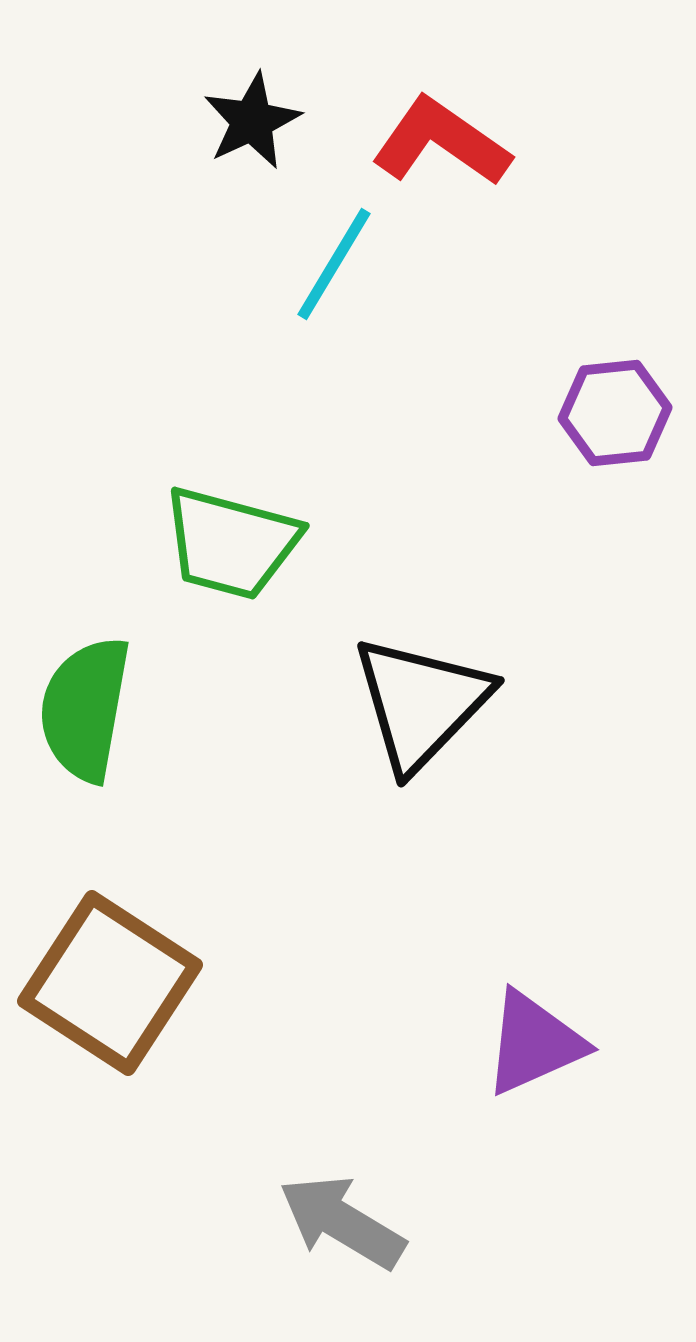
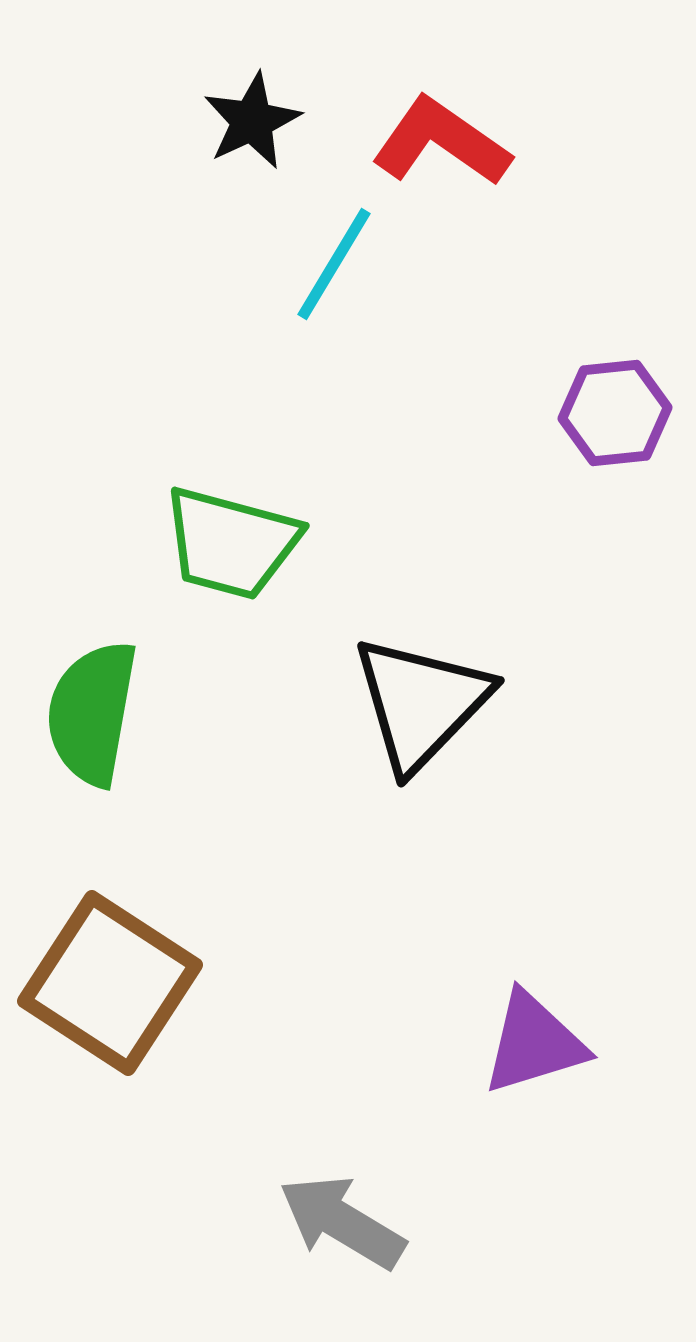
green semicircle: moved 7 px right, 4 px down
purple triangle: rotated 7 degrees clockwise
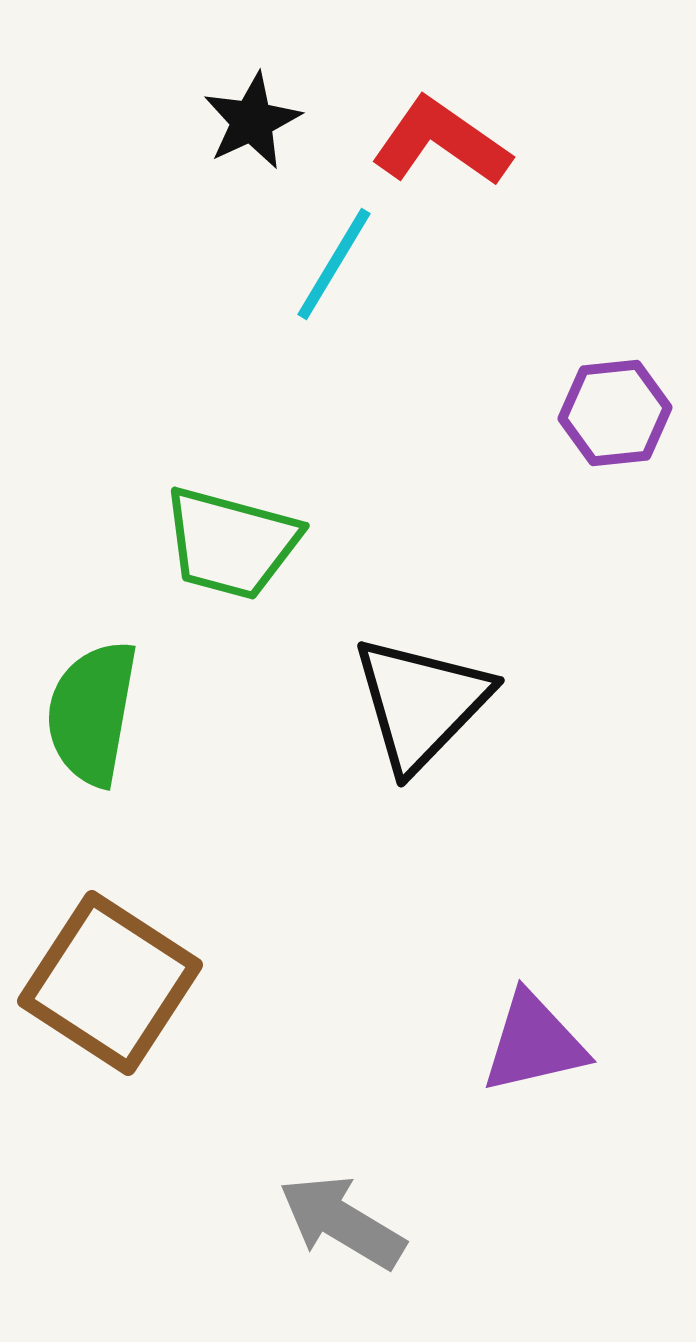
purple triangle: rotated 4 degrees clockwise
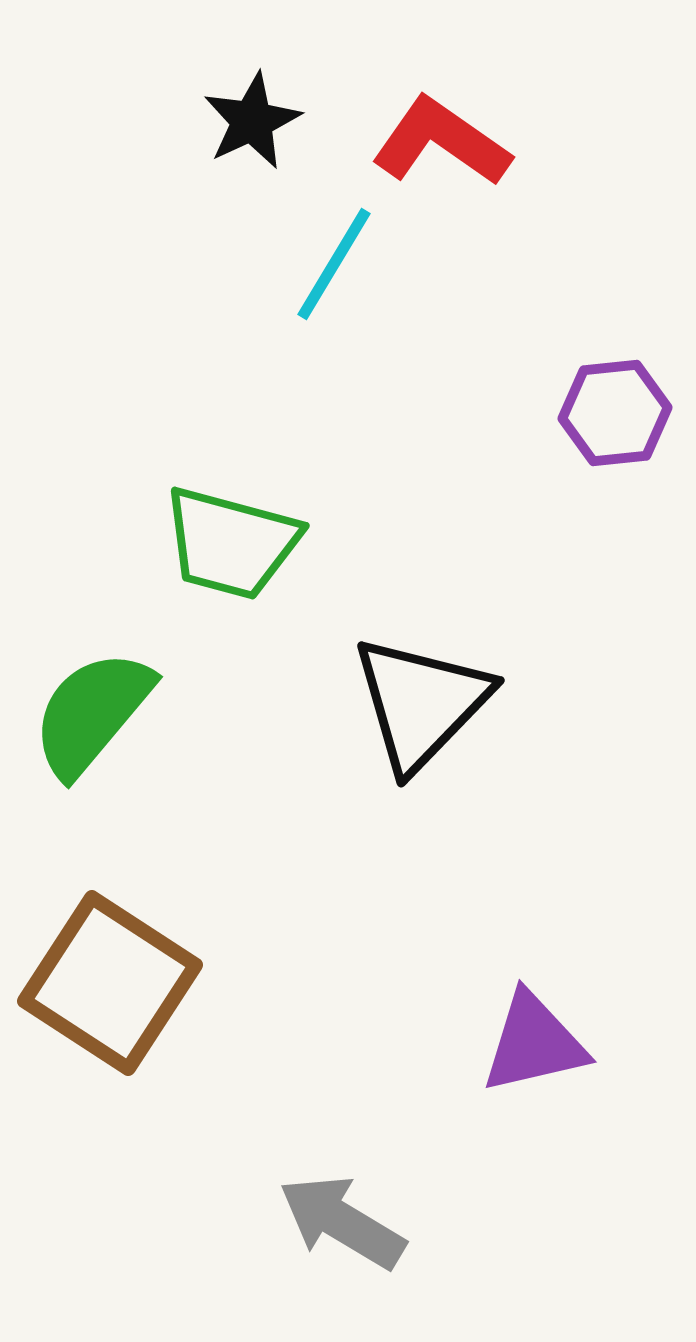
green semicircle: rotated 30 degrees clockwise
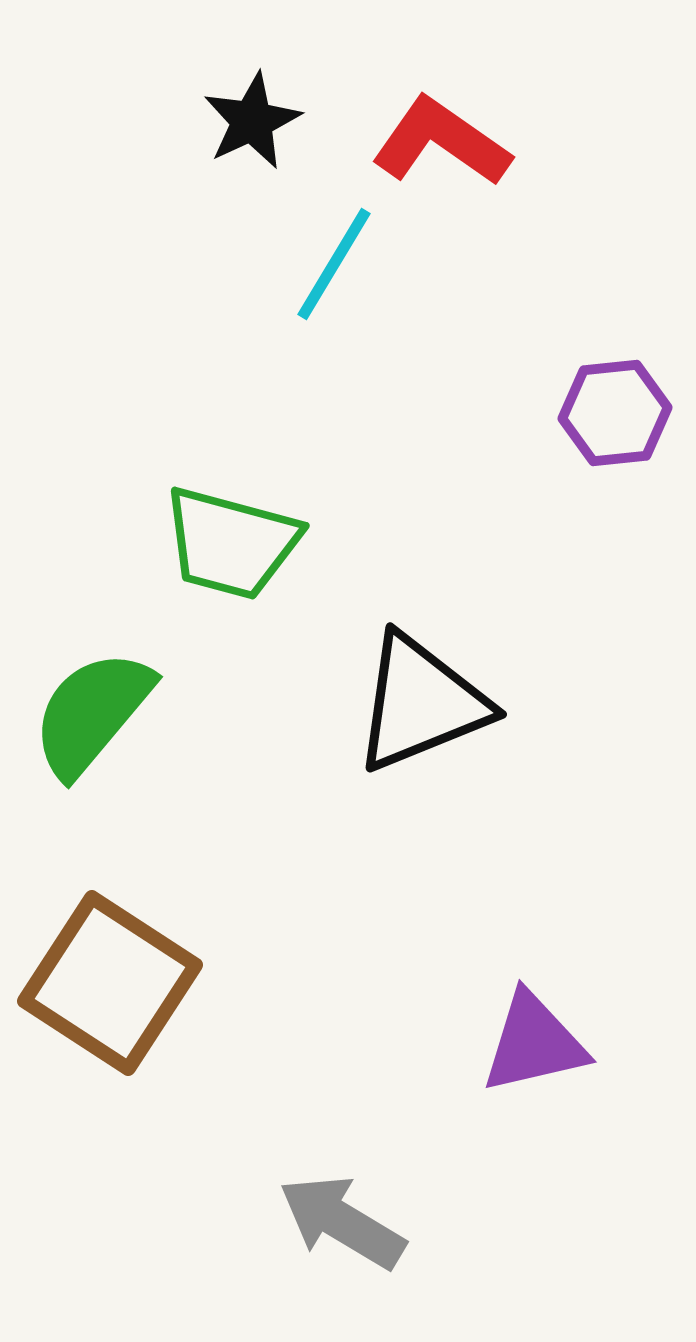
black triangle: rotated 24 degrees clockwise
